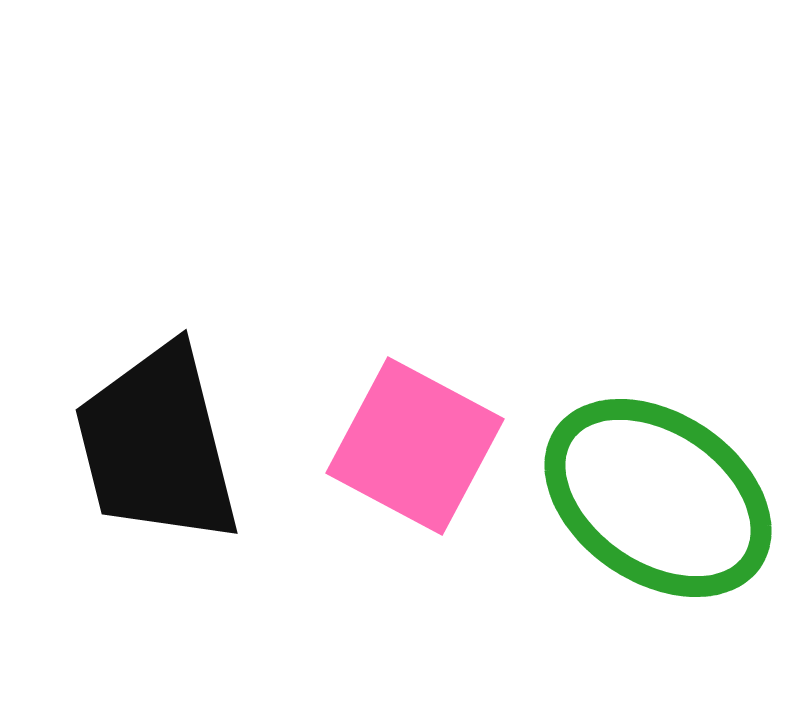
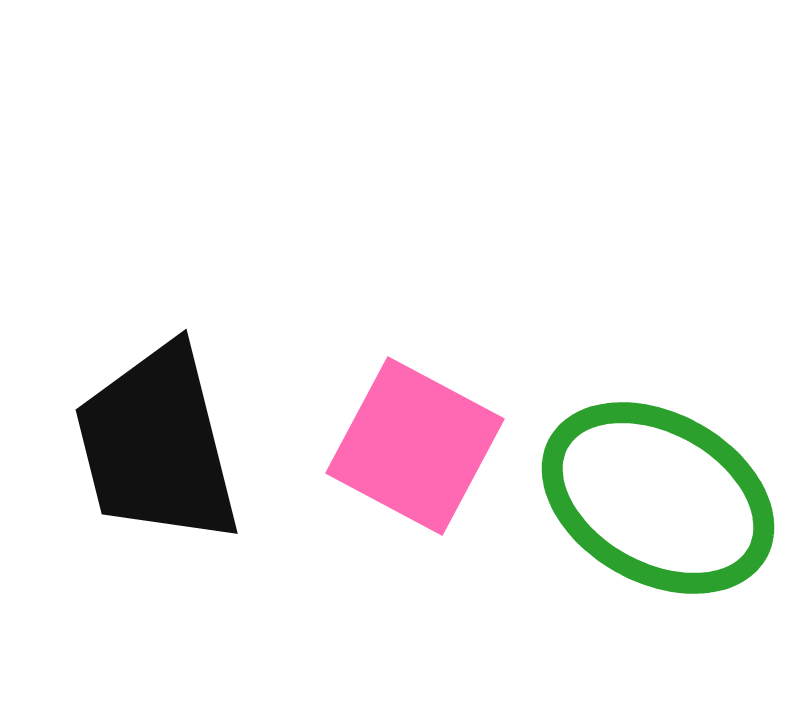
green ellipse: rotated 5 degrees counterclockwise
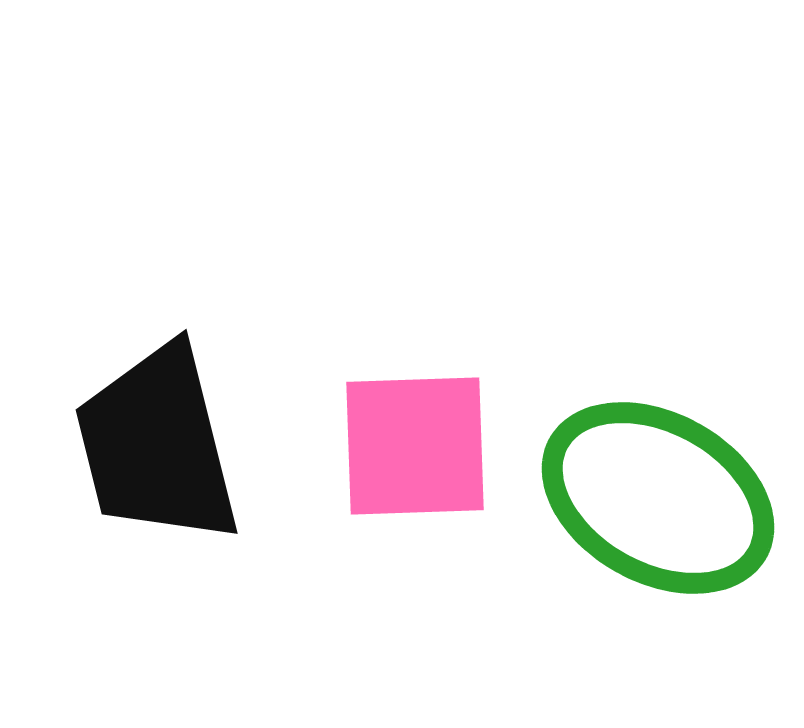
pink square: rotated 30 degrees counterclockwise
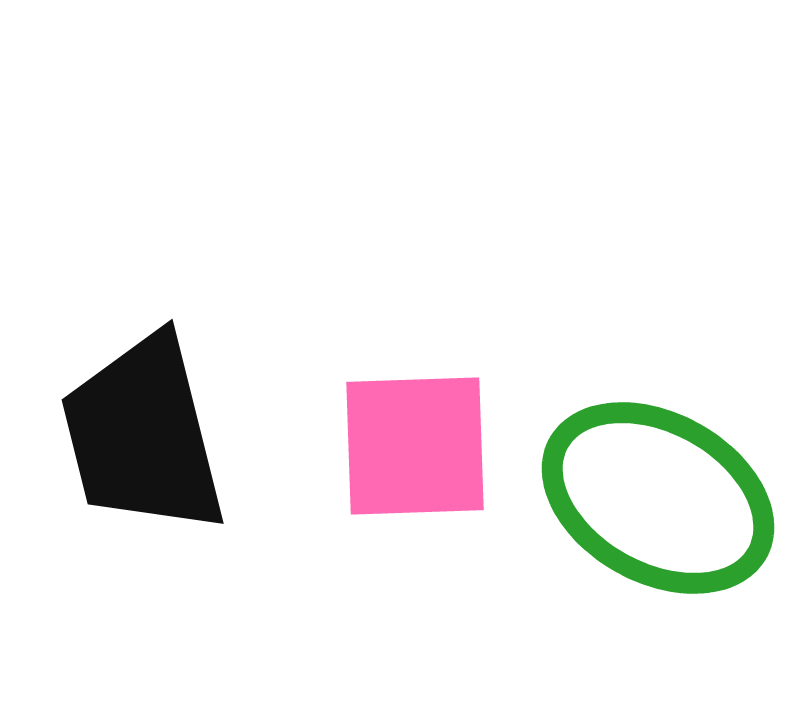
black trapezoid: moved 14 px left, 10 px up
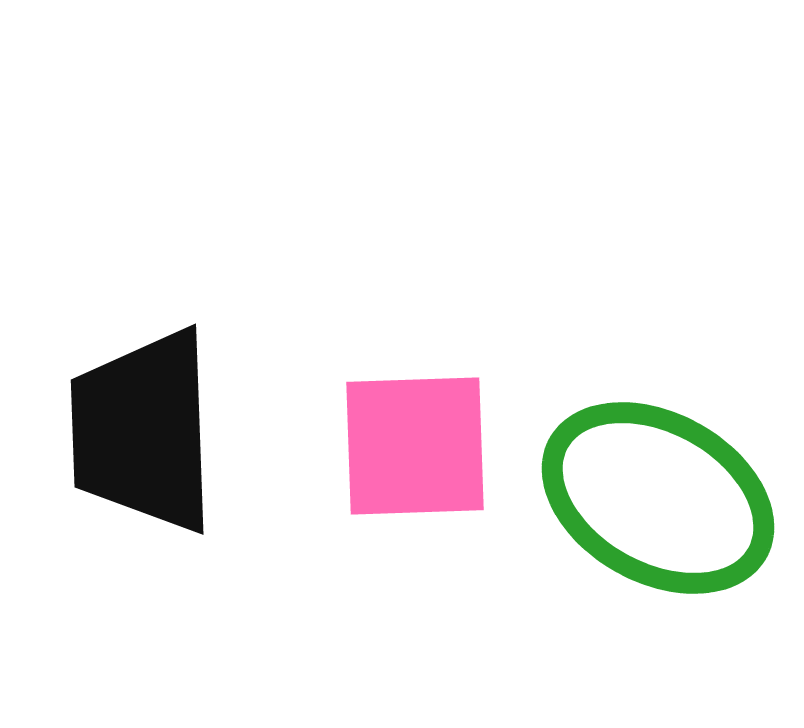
black trapezoid: moved 4 px up; rotated 12 degrees clockwise
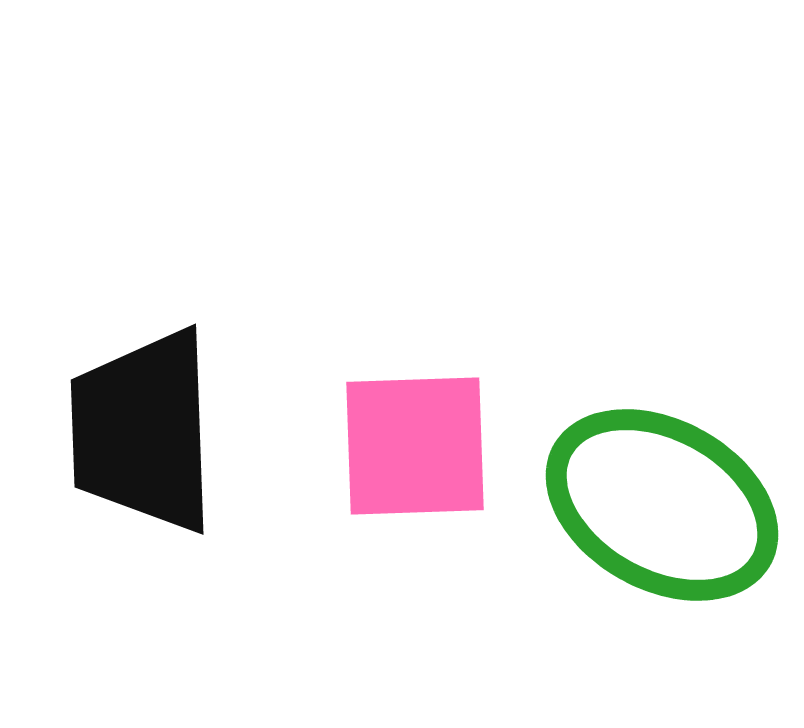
green ellipse: moved 4 px right, 7 px down
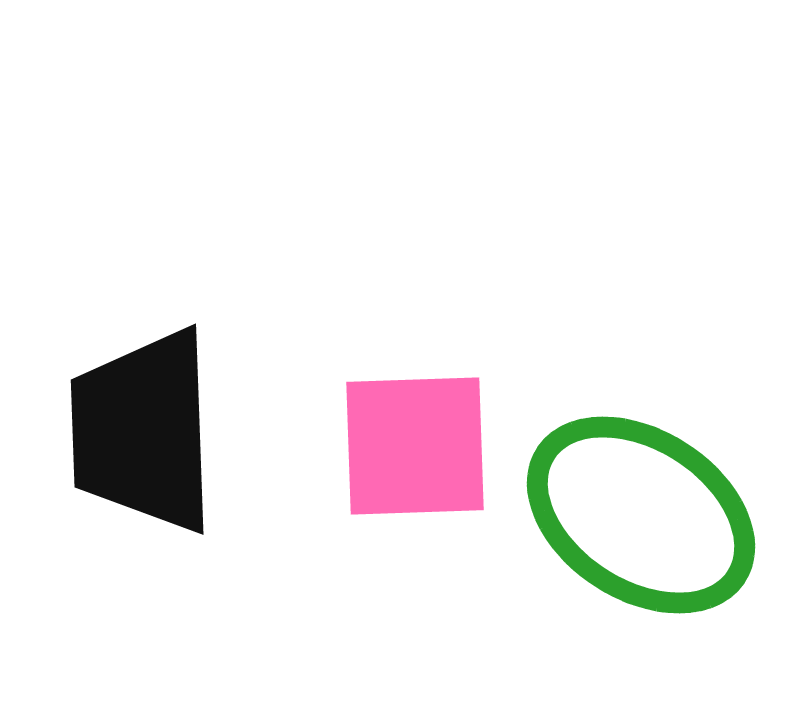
green ellipse: moved 21 px left, 10 px down; rotated 4 degrees clockwise
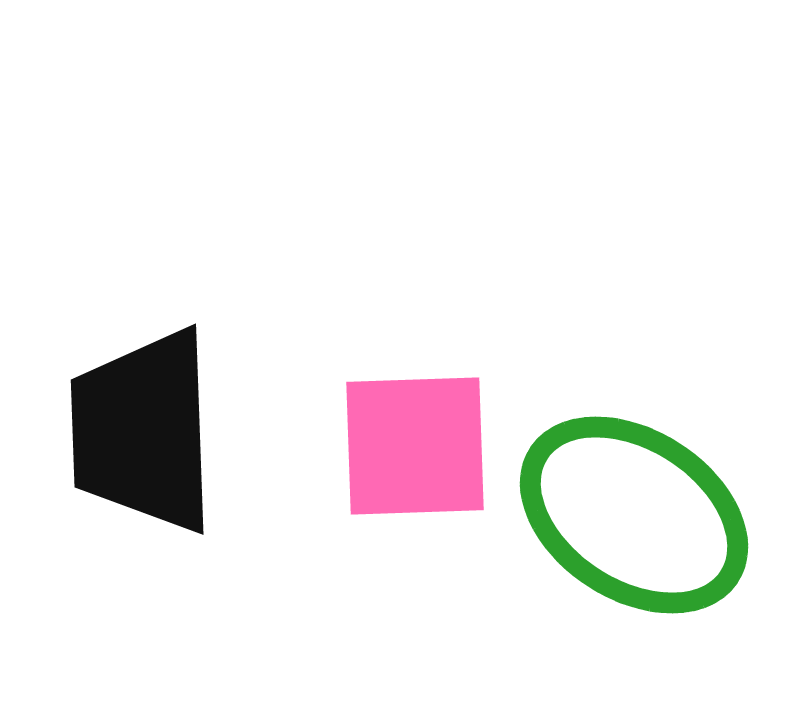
green ellipse: moved 7 px left
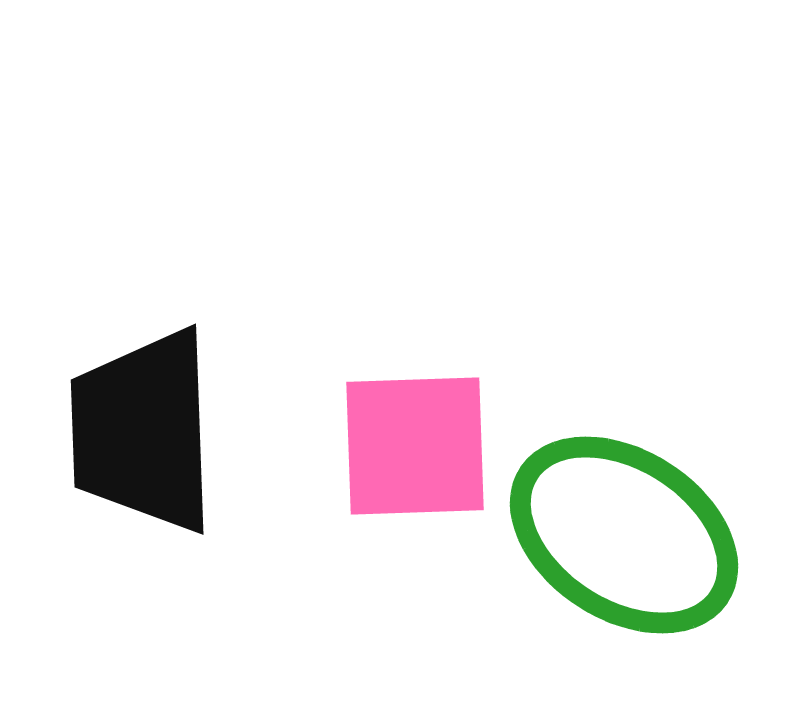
green ellipse: moved 10 px left, 20 px down
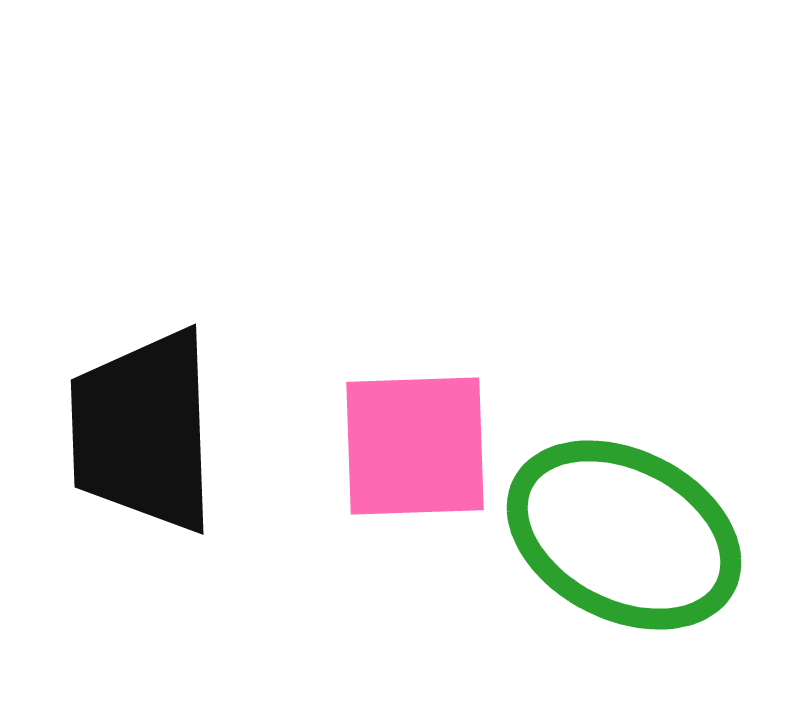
green ellipse: rotated 6 degrees counterclockwise
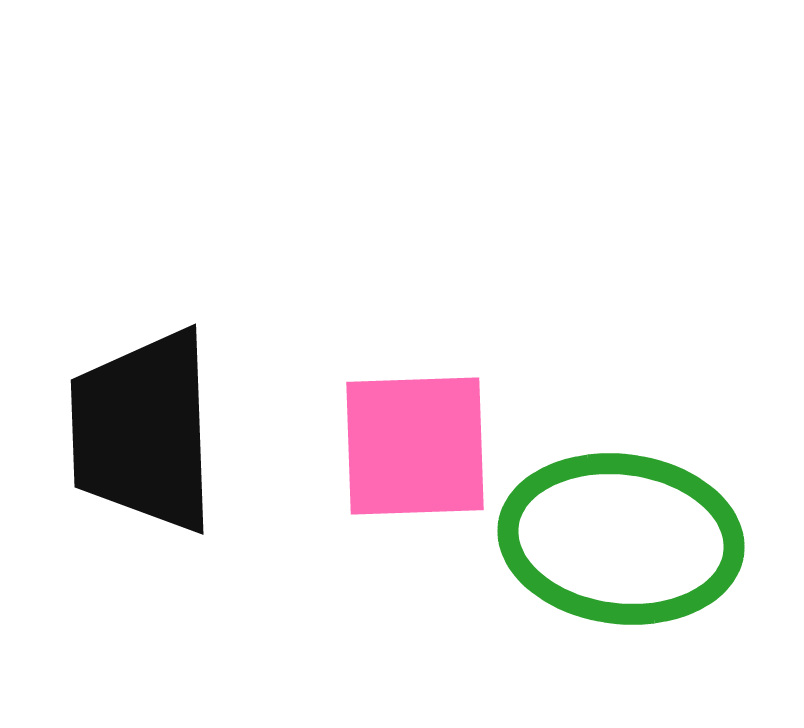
green ellipse: moved 3 px left, 4 px down; rotated 20 degrees counterclockwise
